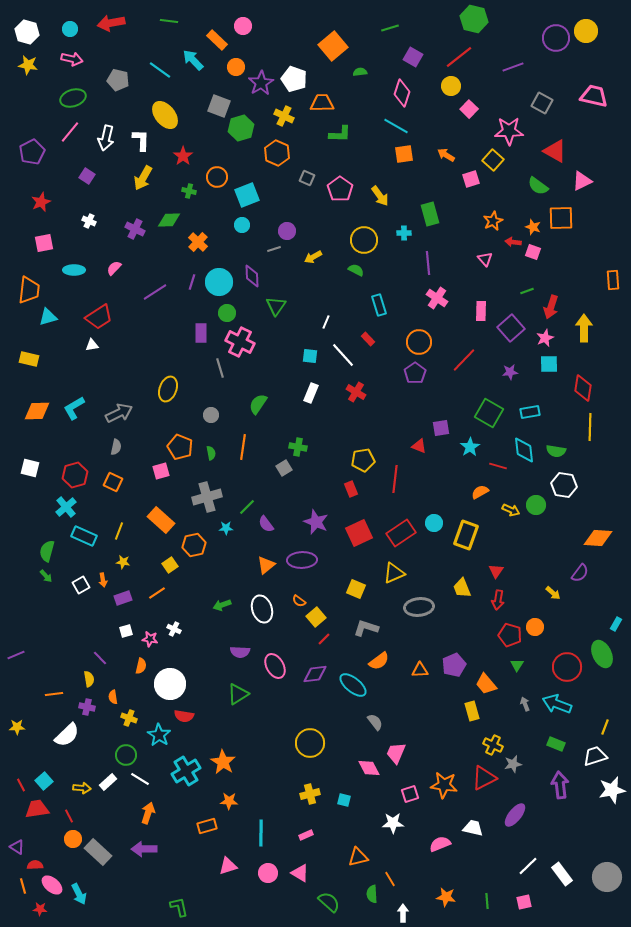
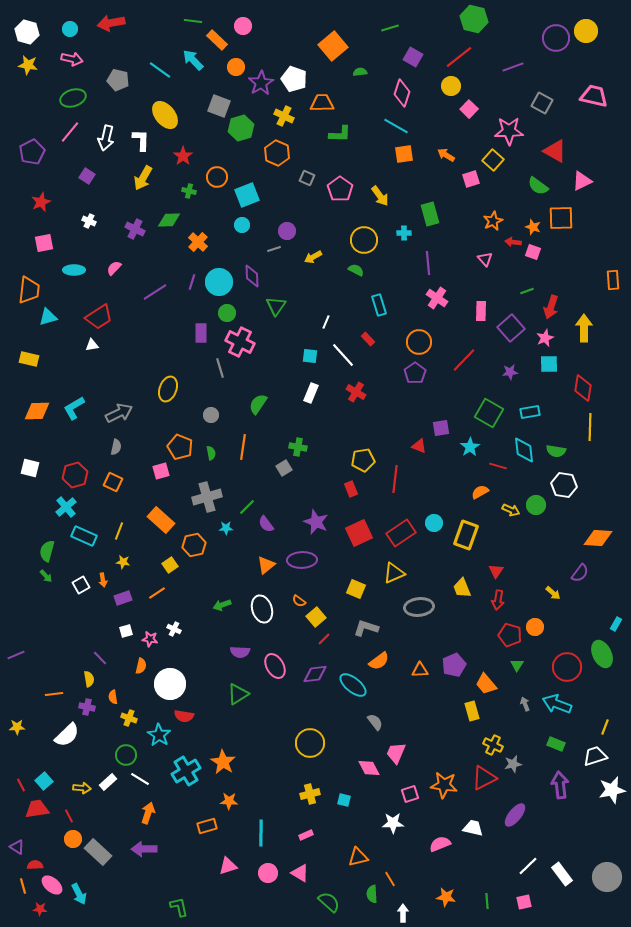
green line at (169, 21): moved 24 px right
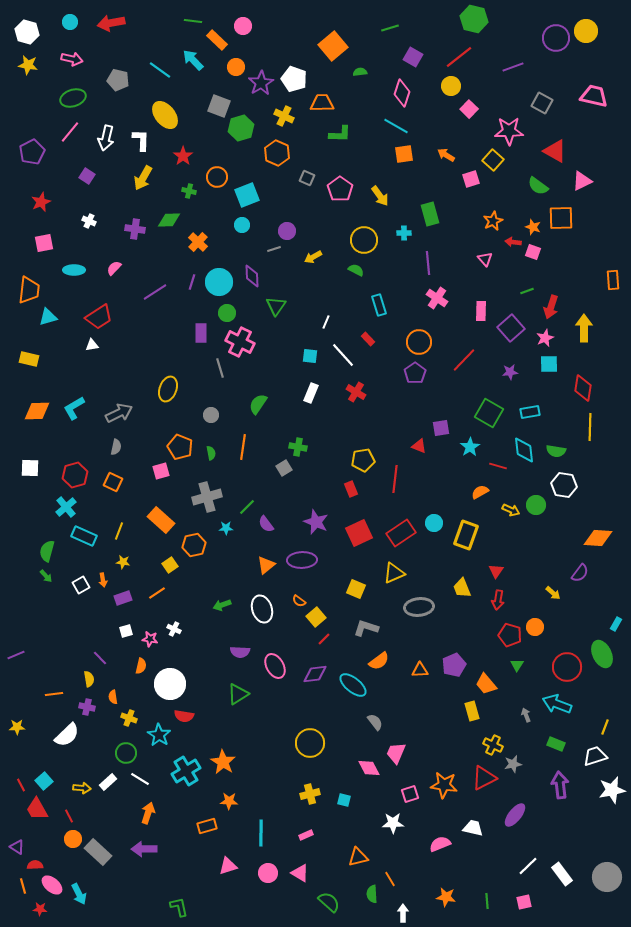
cyan circle at (70, 29): moved 7 px up
purple cross at (135, 229): rotated 18 degrees counterclockwise
white square at (30, 468): rotated 12 degrees counterclockwise
gray arrow at (525, 704): moved 1 px right, 11 px down
green circle at (126, 755): moved 2 px up
red trapezoid at (37, 809): rotated 110 degrees counterclockwise
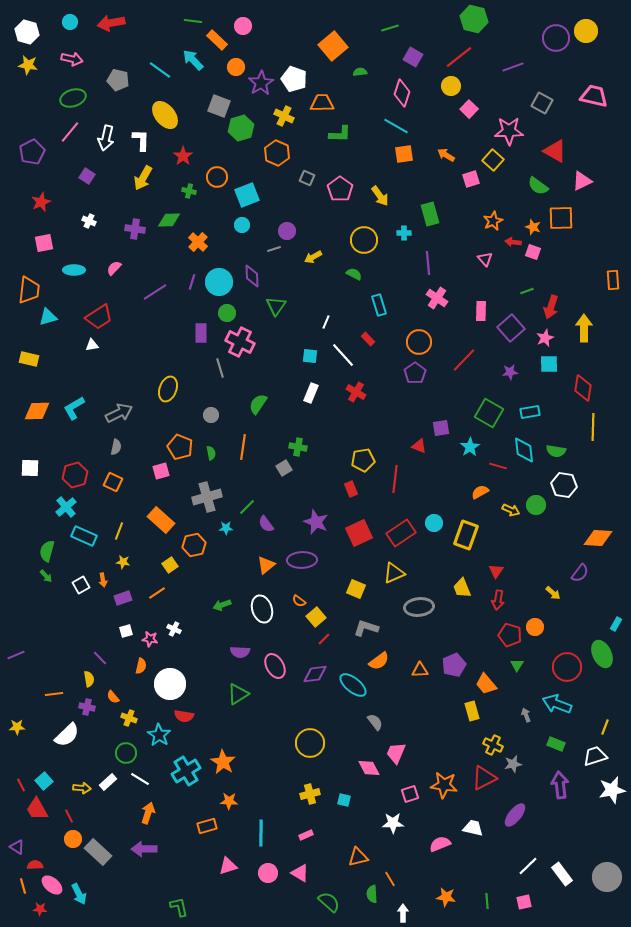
green semicircle at (356, 270): moved 2 px left, 4 px down
yellow line at (590, 427): moved 3 px right
orange semicircle at (113, 697): rotated 32 degrees counterclockwise
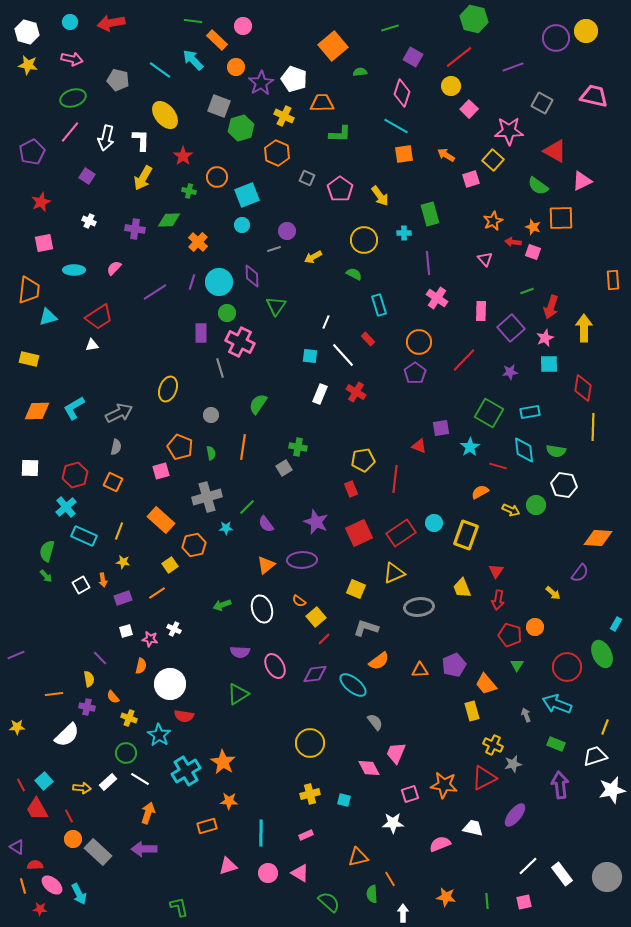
white rectangle at (311, 393): moved 9 px right, 1 px down
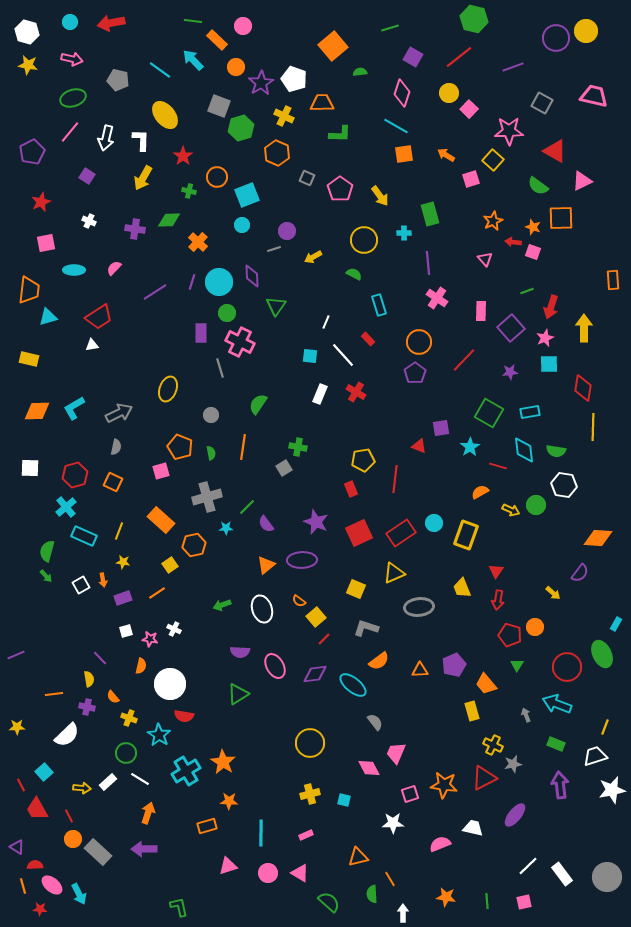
yellow circle at (451, 86): moved 2 px left, 7 px down
pink square at (44, 243): moved 2 px right
cyan square at (44, 781): moved 9 px up
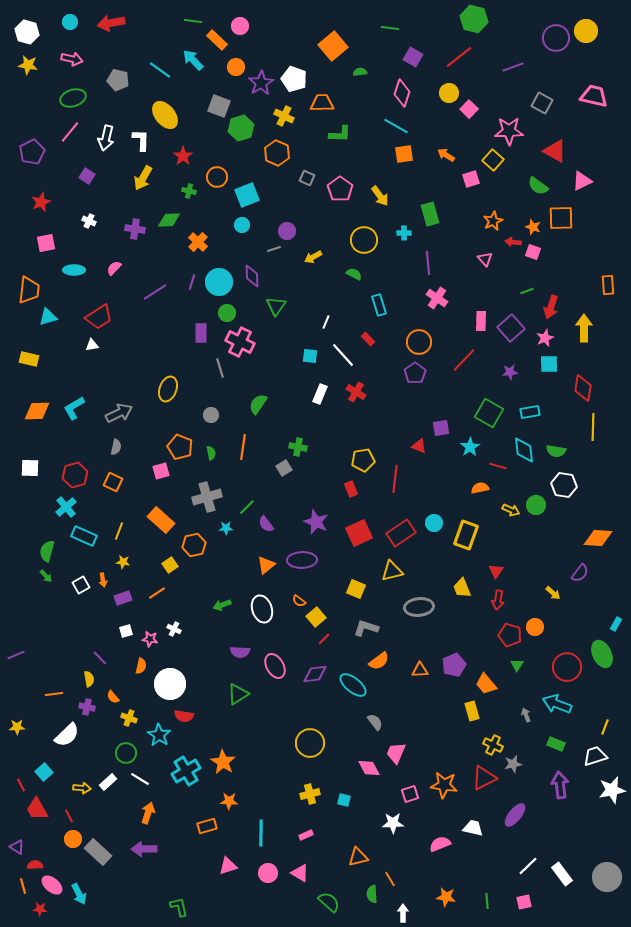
pink circle at (243, 26): moved 3 px left
green line at (390, 28): rotated 24 degrees clockwise
orange rectangle at (613, 280): moved 5 px left, 5 px down
pink rectangle at (481, 311): moved 10 px down
orange semicircle at (480, 492): moved 4 px up; rotated 18 degrees clockwise
yellow triangle at (394, 573): moved 2 px left, 2 px up; rotated 10 degrees clockwise
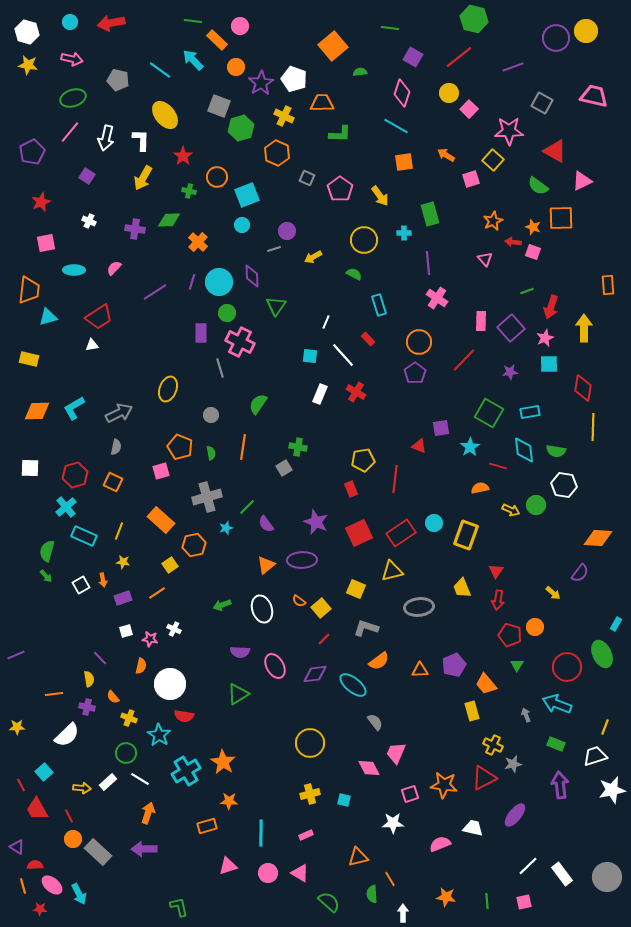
orange square at (404, 154): moved 8 px down
cyan star at (226, 528): rotated 16 degrees counterclockwise
yellow square at (316, 617): moved 5 px right, 9 px up
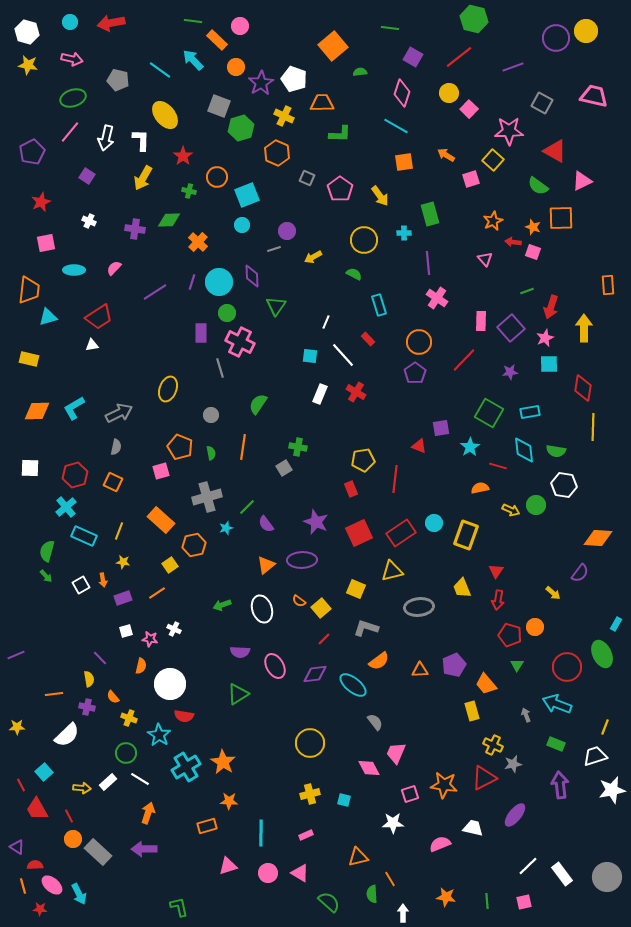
cyan cross at (186, 771): moved 4 px up
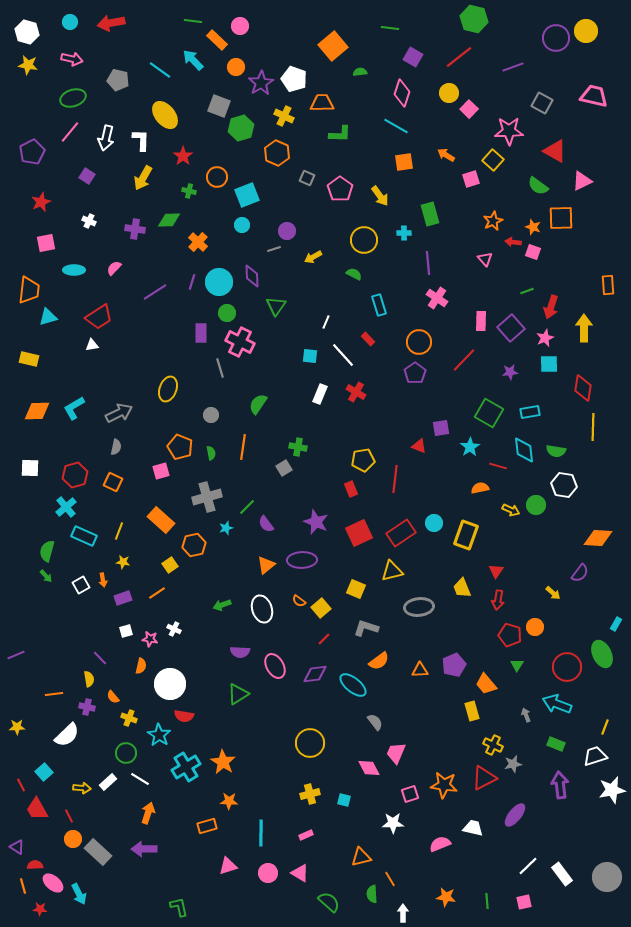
orange triangle at (358, 857): moved 3 px right
pink ellipse at (52, 885): moved 1 px right, 2 px up
